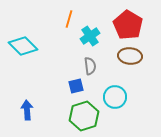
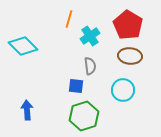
blue square: rotated 21 degrees clockwise
cyan circle: moved 8 px right, 7 px up
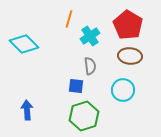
cyan diamond: moved 1 px right, 2 px up
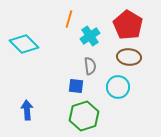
brown ellipse: moved 1 px left, 1 px down
cyan circle: moved 5 px left, 3 px up
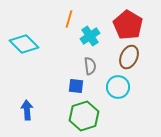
brown ellipse: rotated 70 degrees counterclockwise
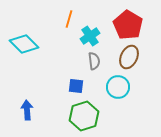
gray semicircle: moved 4 px right, 5 px up
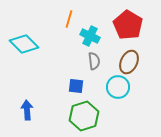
cyan cross: rotated 30 degrees counterclockwise
brown ellipse: moved 5 px down
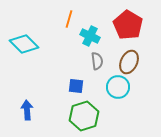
gray semicircle: moved 3 px right
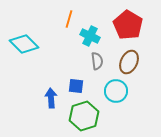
cyan circle: moved 2 px left, 4 px down
blue arrow: moved 24 px right, 12 px up
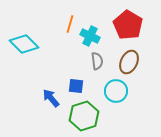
orange line: moved 1 px right, 5 px down
blue arrow: rotated 36 degrees counterclockwise
